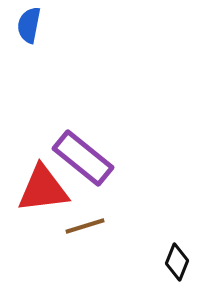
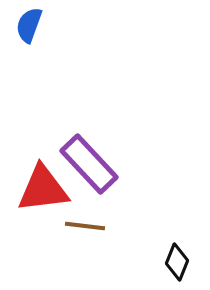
blue semicircle: rotated 9 degrees clockwise
purple rectangle: moved 6 px right, 6 px down; rotated 8 degrees clockwise
brown line: rotated 24 degrees clockwise
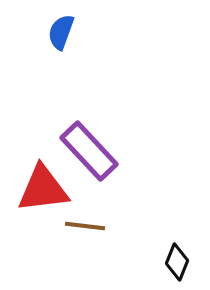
blue semicircle: moved 32 px right, 7 px down
purple rectangle: moved 13 px up
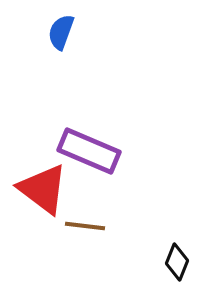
purple rectangle: rotated 24 degrees counterclockwise
red triangle: rotated 44 degrees clockwise
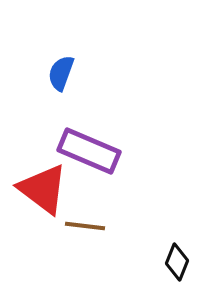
blue semicircle: moved 41 px down
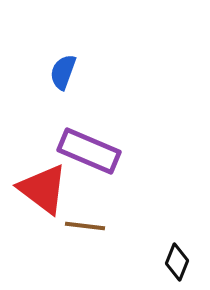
blue semicircle: moved 2 px right, 1 px up
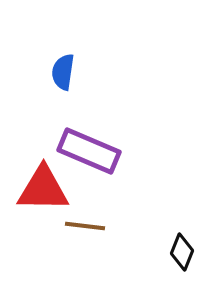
blue semicircle: rotated 12 degrees counterclockwise
red triangle: rotated 36 degrees counterclockwise
black diamond: moved 5 px right, 10 px up
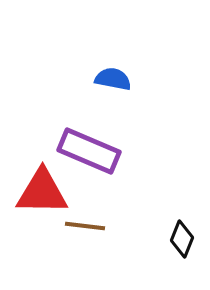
blue semicircle: moved 50 px right, 7 px down; rotated 93 degrees clockwise
red triangle: moved 1 px left, 3 px down
black diamond: moved 13 px up
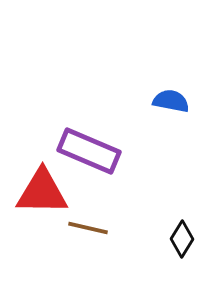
blue semicircle: moved 58 px right, 22 px down
brown line: moved 3 px right, 2 px down; rotated 6 degrees clockwise
black diamond: rotated 9 degrees clockwise
